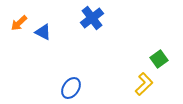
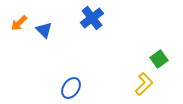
blue triangle: moved 1 px right, 2 px up; rotated 18 degrees clockwise
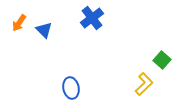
orange arrow: rotated 12 degrees counterclockwise
green square: moved 3 px right, 1 px down; rotated 12 degrees counterclockwise
blue ellipse: rotated 45 degrees counterclockwise
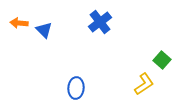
blue cross: moved 8 px right, 4 px down
orange arrow: rotated 60 degrees clockwise
yellow L-shape: rotated 10 degrees clockwise
blue ellipse: moved 5 px right; rotated 15 degrees clockwise
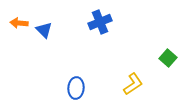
blue cross: rotated 15 degrees clockwise
green square: moved 6 px right, 2 px up
yellow L-shape: moved 11 px left
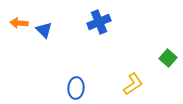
blue cross: moved 1 px left
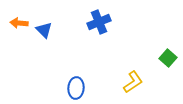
yellow L-shape: moved 2 px up
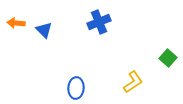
orange arrow: moved 3 px left
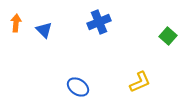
orange arrow: rotated 90 degrees clockwise
green square: moved 22 px up
yellow L-shape: moved 7 px right; rotated 10 degrees clockwise
blue ellipse: moved 2 px right, 1 px up; rotated 60 degrees counterclockwise
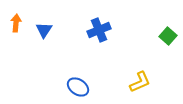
blue cross: moved 8 px down
blue triangle: rotated 18 degrees clockwise
